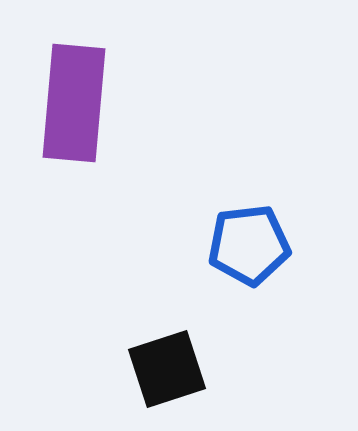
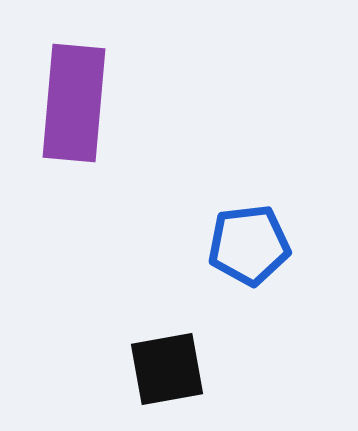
black square: rotated 8 degrees clockwise
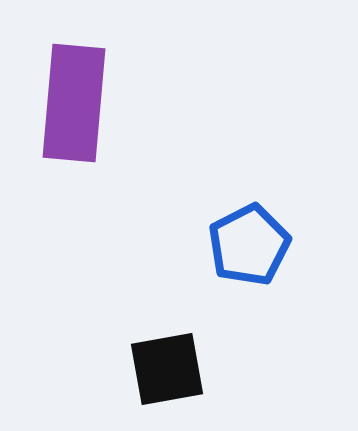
blue pentagon: rotated 20 degrees counterclockwise
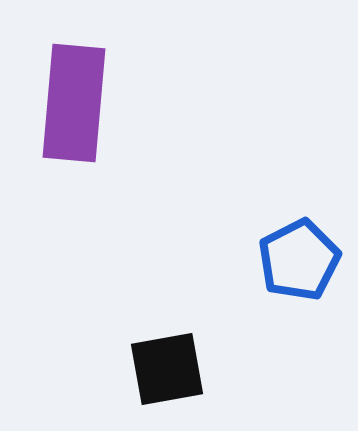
blue pentagon: moved 50 px right, 15 px down
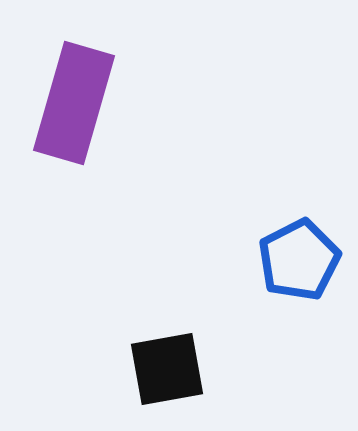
purple rectangle: rotated 11 degrees clockwise
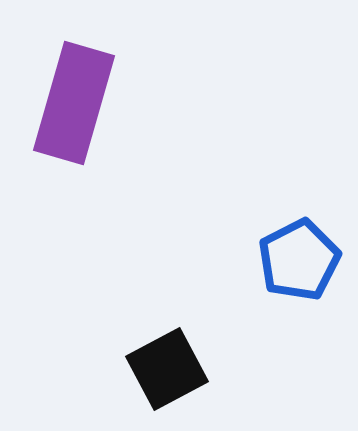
black square: rotated 18 degrees counterclockwise
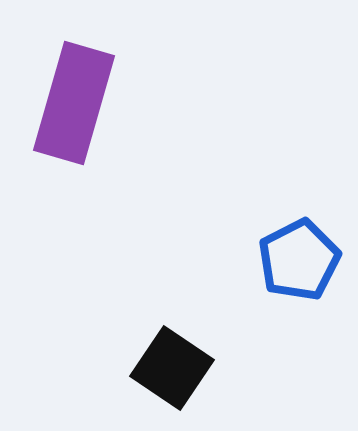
black square: moved 5 px right, 1 px up; rotated 28 degrees counterclockwise
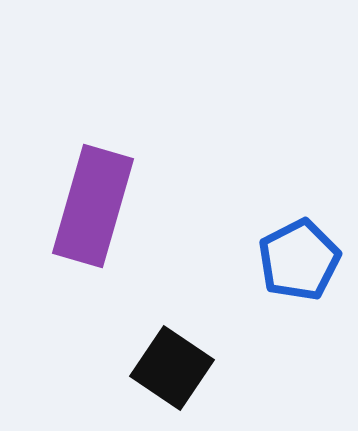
purple rectangle: moved 19 px right, 103 px down
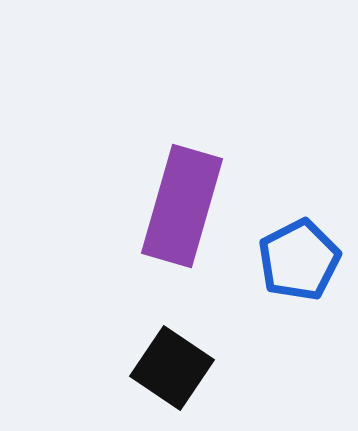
purple rectangle: moved 89 px right
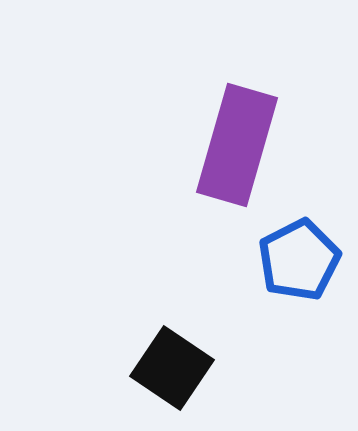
purple rectangle: moved 55 px right, 61 px up
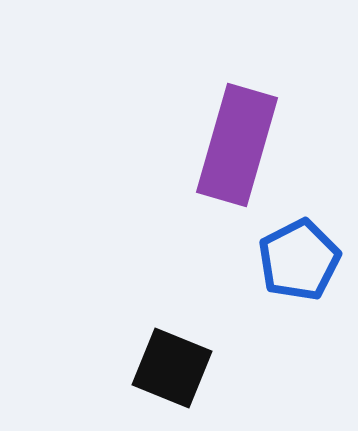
black square: rotated 12 degrees counterclockwise
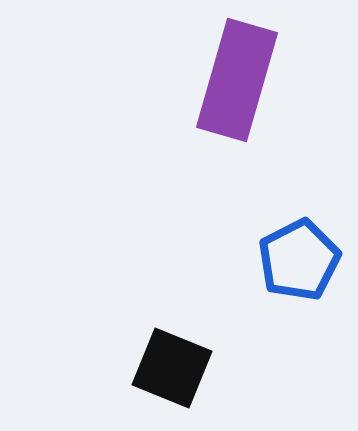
purple rectangle: moved 65 px up
